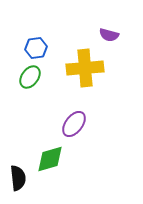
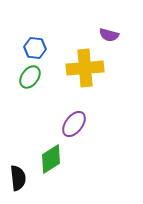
blue hexagon: moved 1 px left; rotated 15 degrees clockwise
green diamond: moved 1 px right; rotated 16 degrees counterclockwise
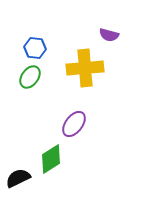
black semicircle: rotated 110 degrees counterclockwise
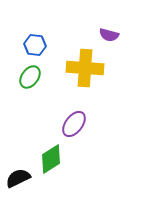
blue hexagon: moved 3 px up
yellow cross: rotated 9 degrees clockwise
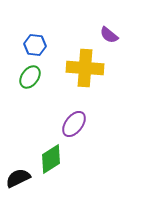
purple semicircle: rotated 24 degrees clockwise
